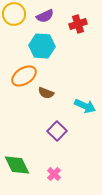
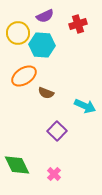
yellow circle: moved 4 px right, 19 px down
cyan hexagon: moved 1 px up
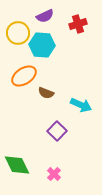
cyan arrow: moved 4 px left, 1 px up
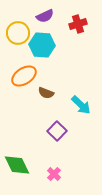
cyan arrow: rotated 20 degrees clockwise
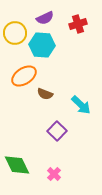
purple semicircle: moved 2 px down
yellow circle: moved 3 px left
brown semicircle: moved 1 px left, 1 px down
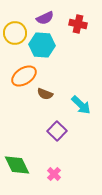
red cross: rotated 30 degrees clockwise
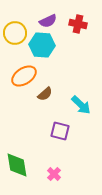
purple semicircle: moved 3 px right, 3 px down
brown semicircle: rotated 63 degrees counterclockwise
purple square: moved 3 px right; rotated 30 degrees counterclockwise
green diamond: rotated 16 degrees clockwise
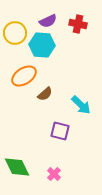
green diamond: moved 2 px down; rotated 16 degrees counterclockwise
